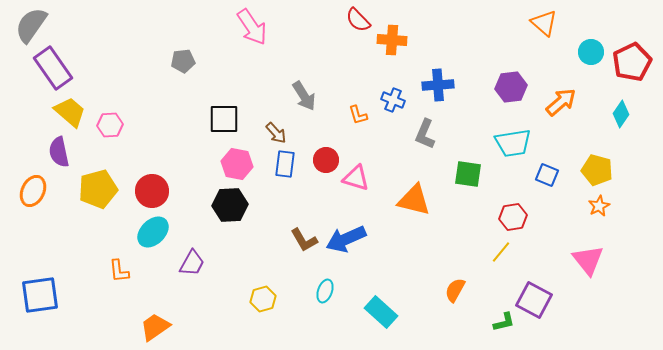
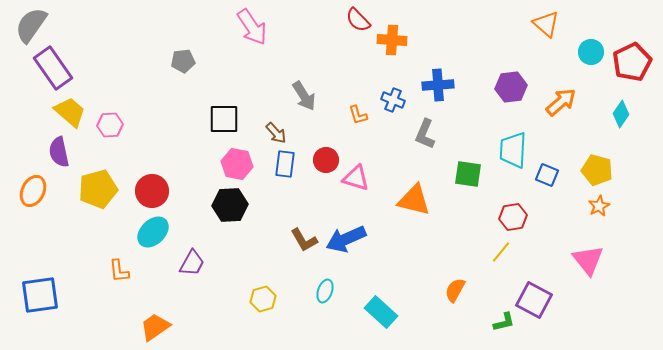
orange triangle at (544, 23): moved 2 px right, 1 px down
cyan trapezoid at (513, 143): moved 7 px down; rotated 102 degrees clockwise
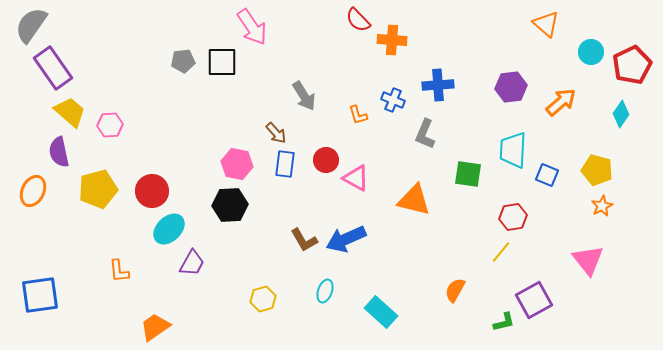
red pentagon at (632, 62): moved 3 px down
black square at (224, 119): moved 2 px left, 57 px up
pink triangle at (356, 178): rotated 12 degrees clockwise
orange star at (599, 206): moved 3 px right
cyan ellipse at (153, 232): moved 16 px right, 3 px up
purple square at (534, 300): rotated 33 degrees clockwise
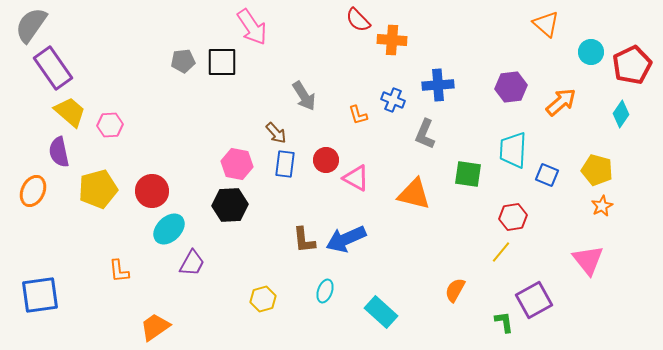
orange triangle at (414, 200): moved 6 px up
brown L-shape at (304, 240): rotated 24 degrees clockwise
green L-shape at (504, 322): rotated 85 degrees counterclockwise
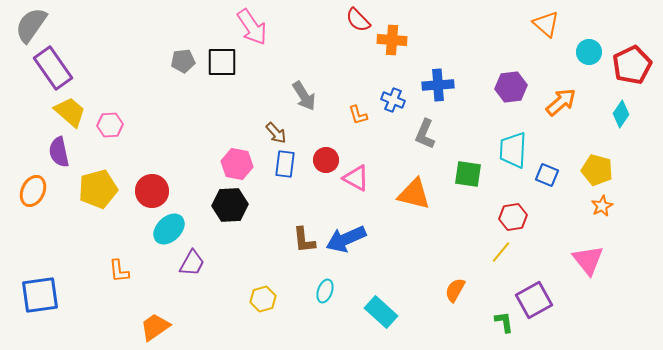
cyan circle at (591, 52): moved 2 px left
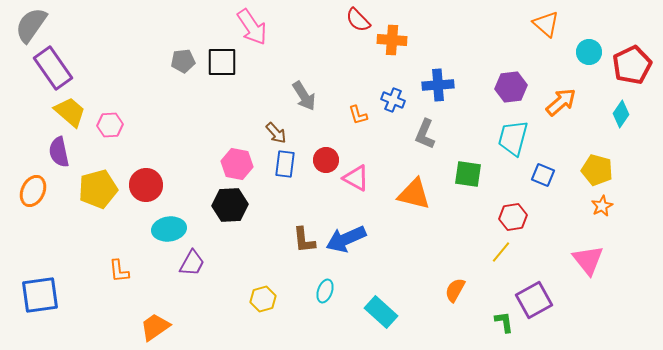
cyan trapezoid at (513, 150): moved 12 px up; rotated 12 degrees clockwise
blue square at (547, 175): moved 4 px left
red circle at (152, 191): moved 6 px left, 6 px up
cyan ellipse at (169, 229): rotated 36 degrees clockwise
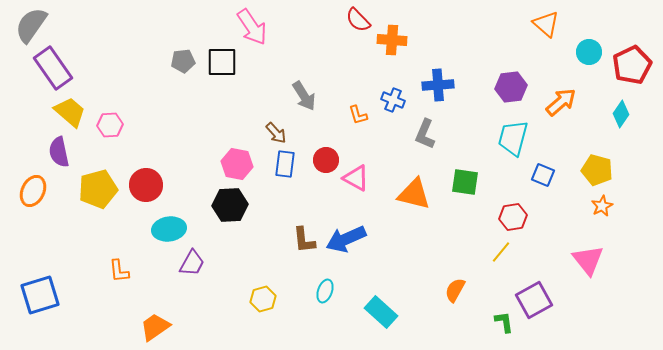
green square at (468, 174): moved 3 px left, 8 px down
blue square at (40, 295): rotated 9 degrees counterclockwise
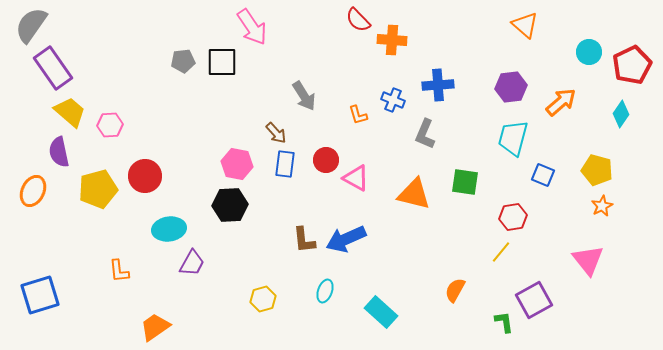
orange triangle at (546, 24): moved 21 px left, 1 px down
red circle at (146, 185): moved 1 px left, 9 px up
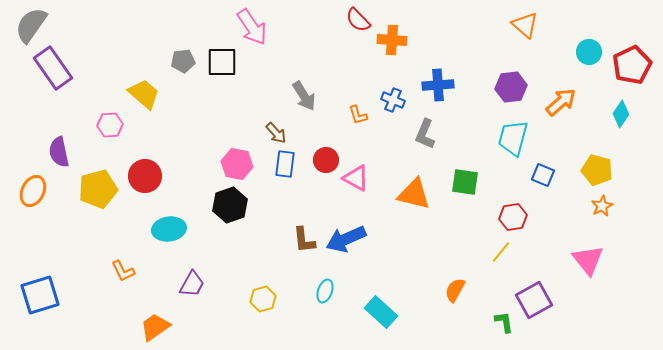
yellow trapezoid at (70, 112): moved 74 px right, 18 px up
black hexagon at (230, 205): rotated 16 degrees counterclockwise
purple trapezoid at (192, 263): moved 21 px down
orange L-shape at (119, 271): moved 4 px right; rotated 20 degrees counterclockwise
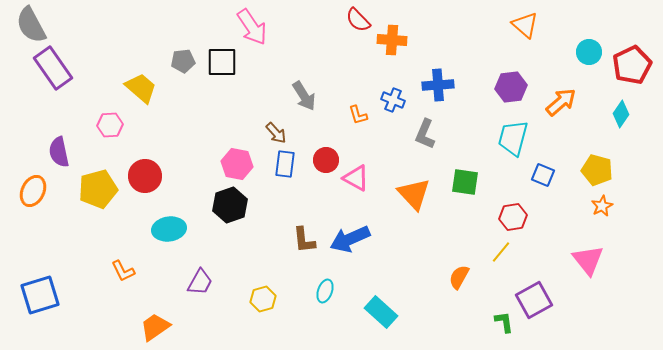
gray semicircle at (31, 25): rotated 63 degrees counterclockwise
yellow trapezoid at (144, 94): moved 3 px left, 6 px up
orange triangle at (414, 194): rotated 33 degrees clockwise
blue arrow at (346, 239): moved 4 px right
purple trapezoid at (192, 284): moved 8 px right, 2 px up
orange semicircle at (455, 290): moved 4 px right, 13 px up
